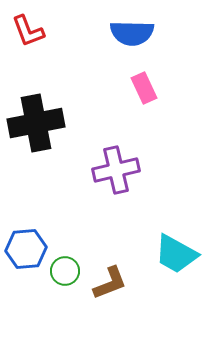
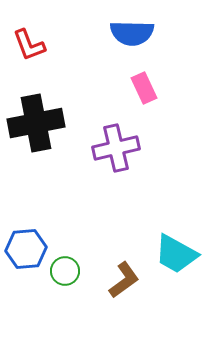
red L-shape: moved 1 px right, 14 px down
purple cross: moved 22 px up
brown L-shape: moved 14 px right, 3 px up; rotated 15 degrees counterclockwise
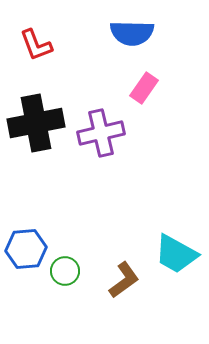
red L-shape: moved 7 px right
pink rectangle: rotated 60 degrees clockwise
purple cross: moved 15 px left, 15 px up
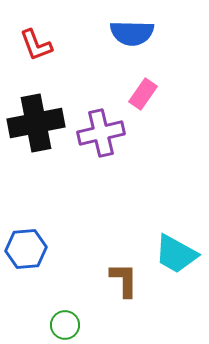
pink rectangle: moved 1 px left, 6 px down
green circle: moved 54 px down
brown L-shape: rotated 54 degrees counterclockwise
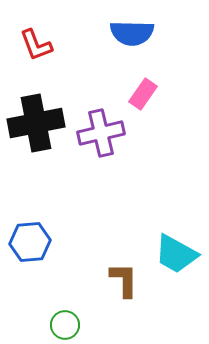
blue hexagon: moved 4 px right, 7 px up
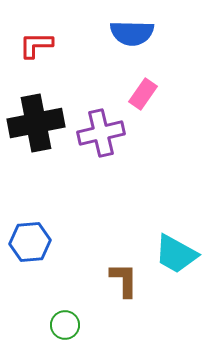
red L-shape: rotated 111 degrees clockwise
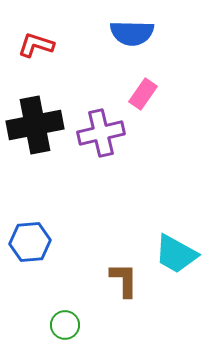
red L-shape: rotated 18 degrees clockwise
black cross: moved 1 px left, 2 px down
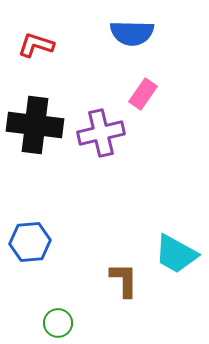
black cross: rotated 18 degrees clockwise
green circle: moved 7 px left, 2 px up
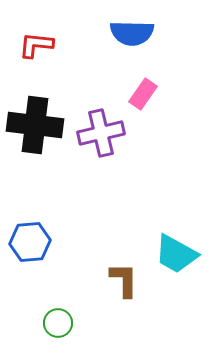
red L-shape: rotated 12 degrees counterclockwise
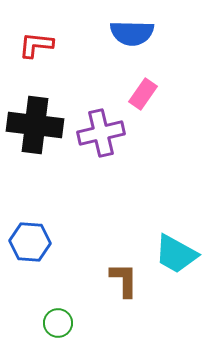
blue hexagon: rotated 9 degrees clockwise
